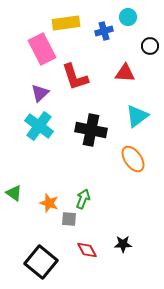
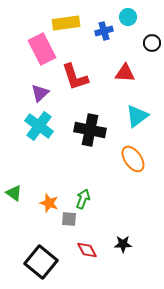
black circle: moved 2 px right, 3 px up
black cross: moved 1 px left
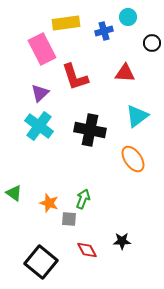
black star: moved 1 px left, 3 px up
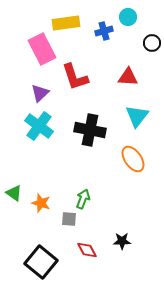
red triangle: moved 3 px right, 4 px down
cyan triangle: rotated 15 degrees counterclockwise
orange star: moved 8 px left
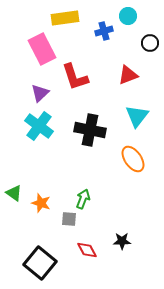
cyan circle: moved 1 px up
yellow rectangle: moved 1 px left, 5 px up
black circle: moved 2 px left
red triangle: moved 2 px up; rotated 25 degrees counterclockwise
black square: moved 1 px left, 1 px down
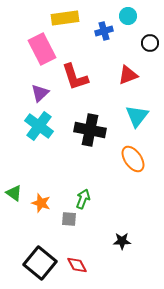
red diamond: moved 10 px left, 15 px down
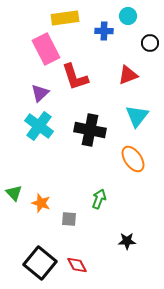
blue cross: rotated 18 degrees clockwise
pink rectangle: moved 4 px right
green triangle: rotated 12 degrees clockwise
green arrow: moved 16 px right
black star: moved 5 px right
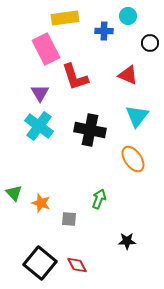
red triangle: rotated 45 degrees clockwise
purple triangle: rotated 18 degrees counterclockwise
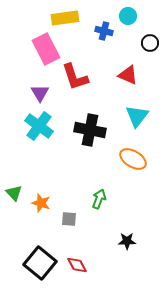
blue cross: rotated 12 degrees clockwise
orange ellipse: rotated 24 degrees counterclockwise
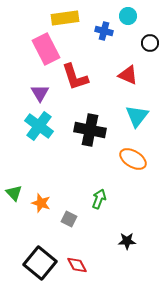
gray square: rotated 21 degrees clockwise
